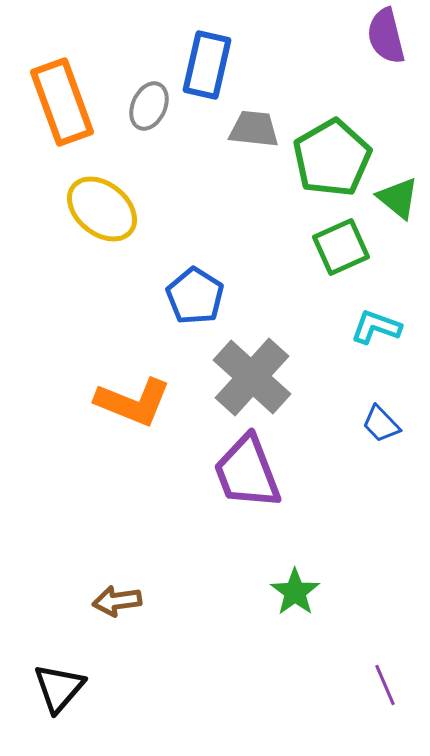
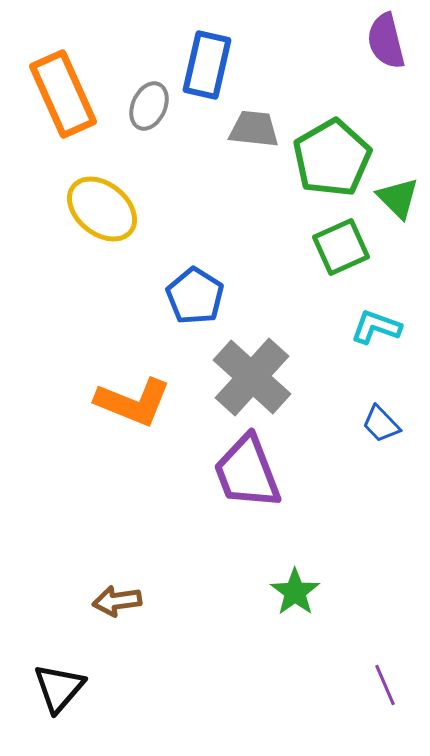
purple semicircle: moved 5 px down
orange rectangle: moved 1 px right, 8 px up; rotated 4 degrees counterclockwise
green triangle: rotated 6 degrees clockwise
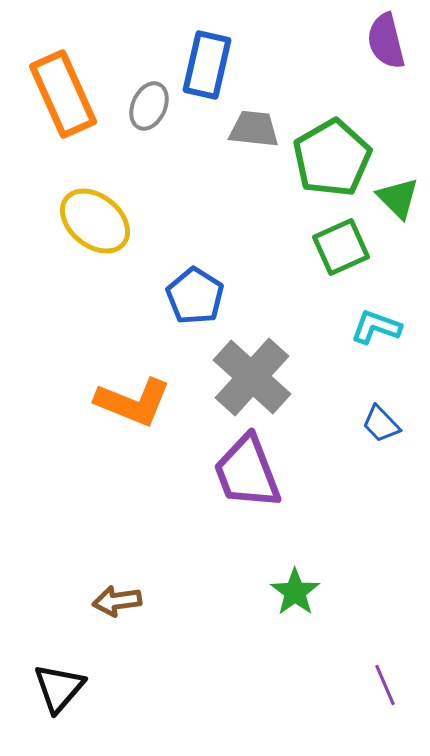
yellow ellipse: moved 7 px left, 12 px down
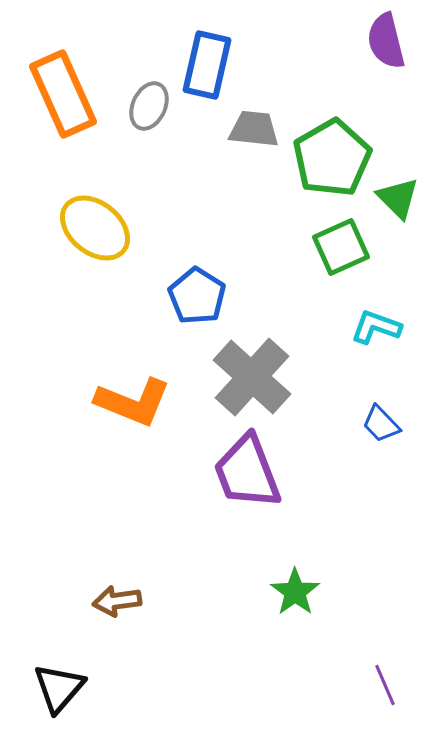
yellow ellipse: moved 7 px down
blue pentagon: moved 2 px right
